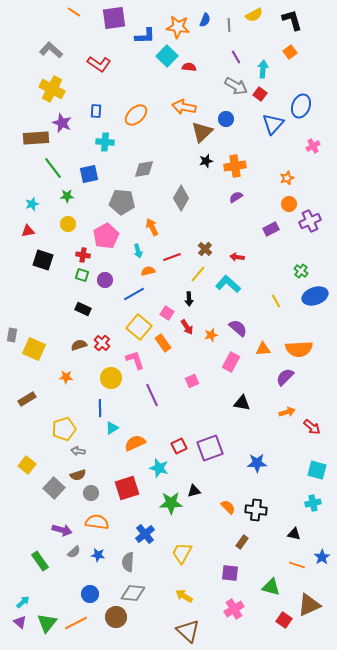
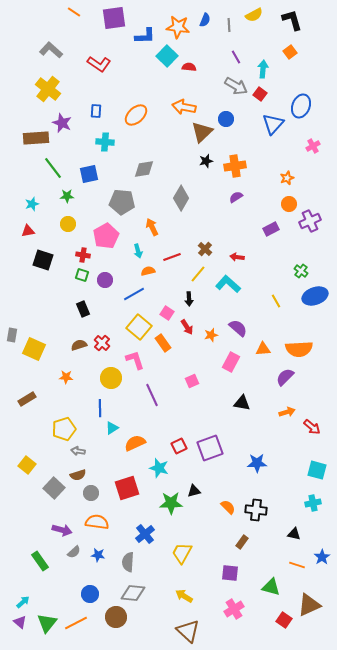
yellow cross at (52, 89): moved 4 px left; rotated 10 degrees clockwise
black rectangle at (83, 309): rotated 42 degrees clockwise
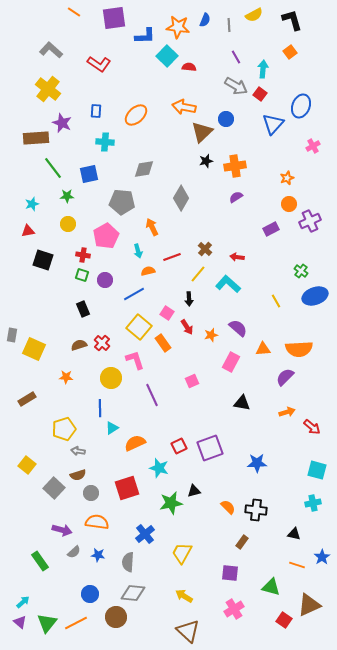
green star at (171, 503): rotated 10 degrees counterclockwise
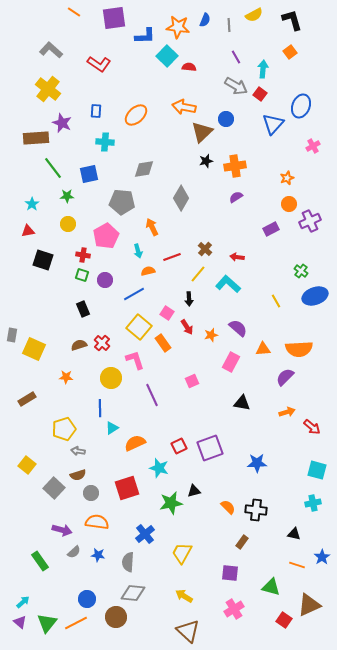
cyan star at (32, 204): rotated 16 degrees counterclockwise
blue circle at (90, 594): moved 3 px left, 5 px down
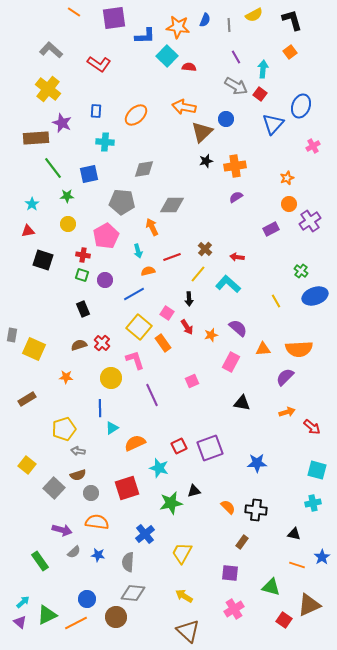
gray diamond at (181, 198): moved 9 px left, 7 px down; rotated 60 degrees clockwise
purple cross at (310, 221): rotated 10 degrees counterclockwise
green triangle at (47, 623): moved 8 px up; rotated 25 degrees clockwise
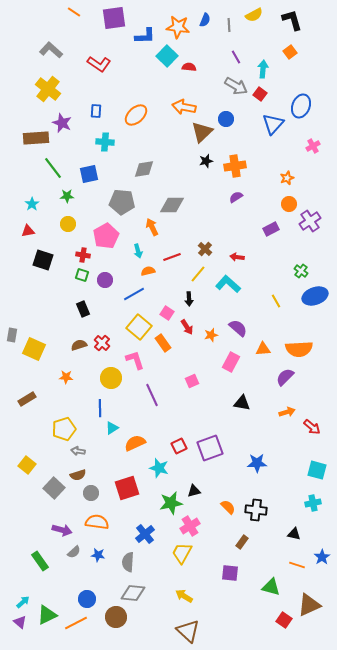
pink cross at (234, 609): moved 44 px left, 83 px up
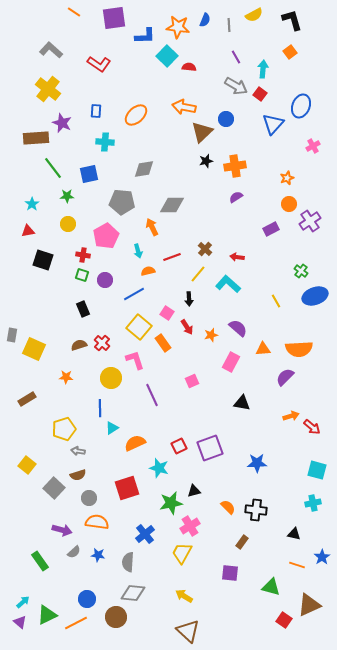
orange arrow at (287, 412): moved 4 px right, 4 px down
gray circle at (91, 493): moved 2 px left, 5 px down
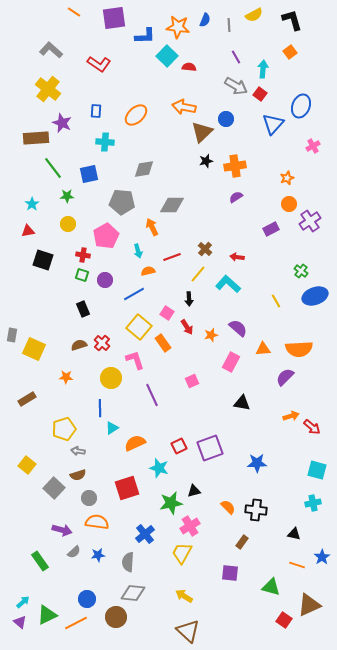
blue star at (98, 555): rotated 16 degrees counterclockwise
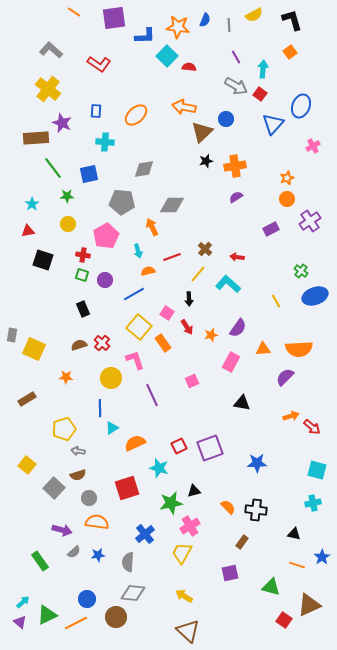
orange circle at (289, 204): moved 2 px left, 5 px up
purple semicircle at (238, 328): rotated 84 degrees clockwise
purple square at (230, 573): rotated 18 degrees counterclockwise
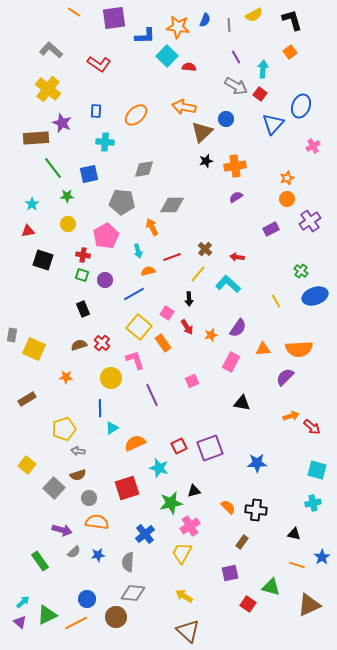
red square at (284, 620): moved 36 px left, 16 px up
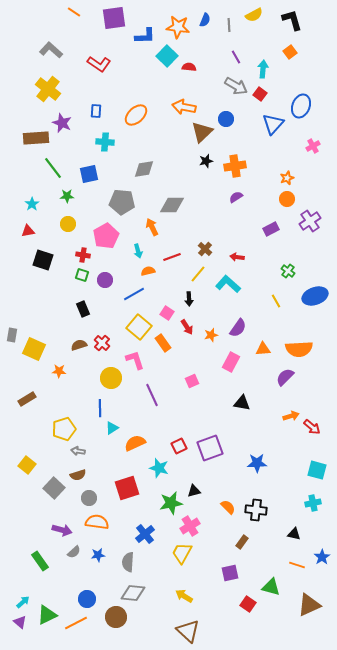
green cross at (301, 271): moved 13 px left
orange star at (66, 377): moved 7 px left, 6 px up
